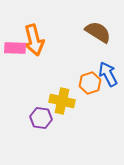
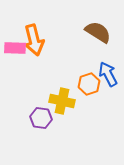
orange hexagon: moved 1 px left, 1 px down
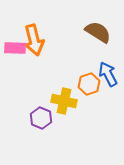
yellow cross: moved 2 px right
purple hexagon: rotated 15 degrees clockwise
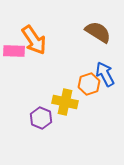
orange arrow: rotated 20 degrees counterclockwise
pink rectangle: moved 1 px left, 3 px down
blue arrow: moved 3 px left
yellow cross: moved 1 px right, 1 px down
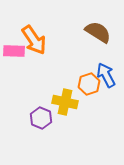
blue arrow: moved 1 px right, 1 px down
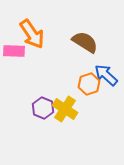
brown semicircle: moved 13 px left, 10 px down
orange arrow: moved 2 px left, 6 px up
blue arrow: rotated 20 degrees counterclockwise
yellow cross: moved 7 px down; rotated 20 degrees clockwise
purple hexagon: moved 2 px right, 10 px up
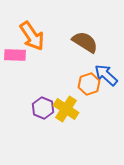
orange arrow: moved 2 px down
pink rectangle: moved 1 px right, 4 px down
yellow cross: moved 1 px right
